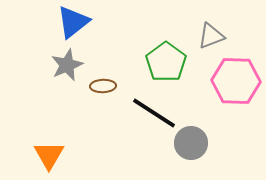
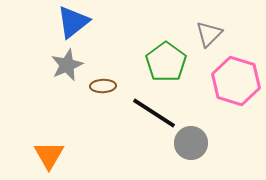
gray triangle: moved 2 px left, 2 px up; rotated 24 degrees counterclockwise
pink hexagon: rotated 15 degrees clockwise
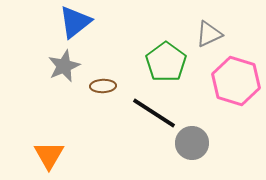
blue triangle: moved 2 px right
gray triangle: rotated 20 degrees clockwise
gray star: moved 3 px left, 1 px down
gray circle: moved 1 px right
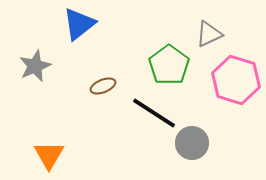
blue triangle: moved 4 px right, 2 px down
green pentagon: moved 3 px right, 3 px down
gray star: moved 29 px left
pink hexagon: moved 1 px up
brown ellipse: rotated 20 degrees counterclockwise
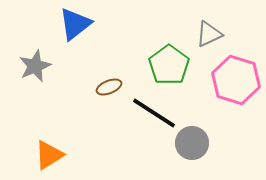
blue triangle: moved 4 px left
brown ellipse: moved 6 px right, 1 px down
orange triangle: rotated 28 degrees clockwise
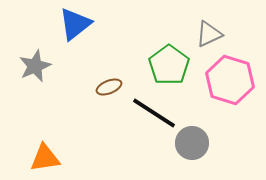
pink hexagon: moved 6 px left
orange triangle: moved 4 px left, 3 px down; rotated 24 degrees clockwise
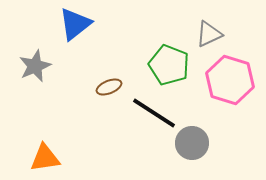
green pentagon: rotated 15 degrees counterclockwise
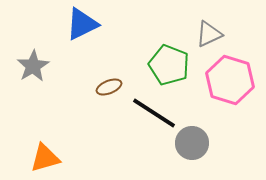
blue triangle: moved 7 px right; rotated 12 degrees clockwise
gray star: moved 2 px left; rotated 8 degrees counterclockwise
orange triangle: rotated 8 degrees counterclockwise
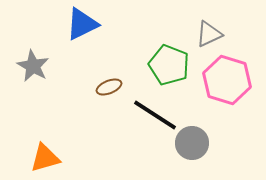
gray star: rotated 12 degrees counterclockwise
pink hexagon: moved 3 px left
black line: moved 1 px right, 2 px down
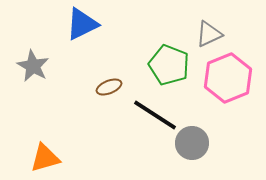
pink hexagon: moved 1 px right, 2 px up; rotated 21 degrees clockwise
